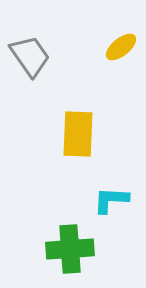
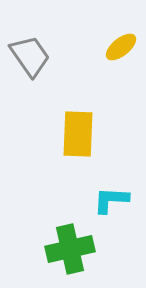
green cross: rotated 9 degrees counterclockwise
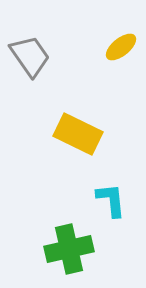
yellow rectangle: rotated 66 degrees counterclockwise
cyan L-shape: rotated 81 degrees clockwise
green cross: moved 1 px left
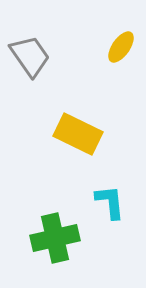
yellow ellipse: rotated 16 degrees counterclockwise
cyan L-shape: moved 1 px left, 2 px down
green cross: moved 14 px left, 11 px up
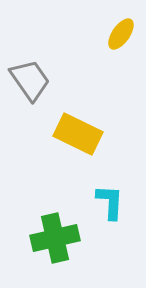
yellow ellipse: moved 13 px up
gray trapezoid: moved 24 px down
cyan L-shape: rotated 9 degrees clockwise
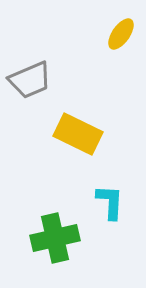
gray trapezoid: rotated 102 degrees clockwise
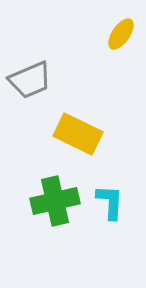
green cross: moved 37 px up
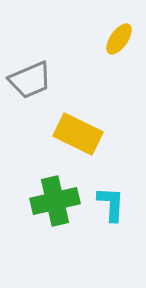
yellow ellipse: moved 2 px left, 5 px down
cyan L-shape: moved 1 px right, 2 px down
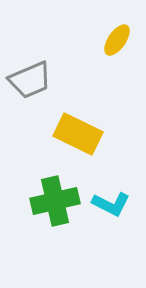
yellow ellipse: moved 2 px left, 1 px down
cyan L-shape: rotated 114 degrees clockwise
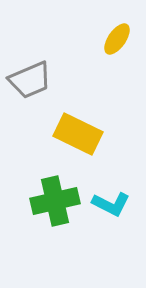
yellow ellipse: moved 1 px up
